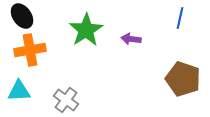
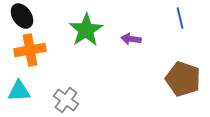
blue line: rotated 25 degrees counterclockwise
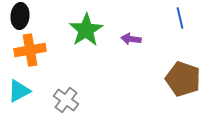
black ellipse: moved 2 px left; rotated 40 degrees clockwise
cyan triangle: rotated 25 degrees counterclockwise
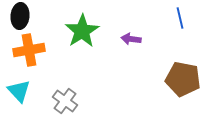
green star: moved 4 px left, 1 px down
orange cross: moved 1 px left
brown pentagon: rotated 8 degrees counterclockwise
cyan triangle: rotated 45 degrees counterclockwise
gray cross: moved 1 px left, 1 px down
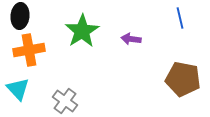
cyan triangle: moved 1 px left, 2 px up
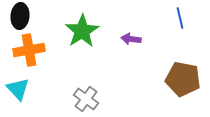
gray cross: moved 21 px right, 2 px up
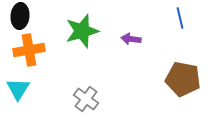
green star: rotated 16 degrees clockwise
cyan triangle: rotated 15 degrees clockwise
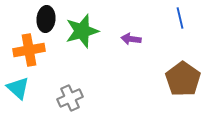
black ellipse: moved 26 px right, 3 px down
brown pentagon: rotated 24 degrees clockwise
cyan triangle: moved 1 px up; rotated 20 degrees counterclockwise
gray cross: moved 16 px left, 1 px up; rotated 30 degrees clockwise
